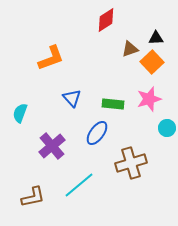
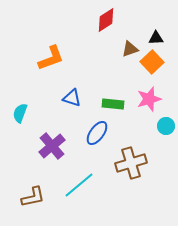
blue triangle: rotated 30 degrees counterclockwise
cyan circle: moved 1 px left, 2 px up
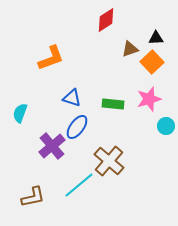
blue ellipse: moved 20 px left, 6 px up
brown cross: moved 22 px left, 2 px up; rotated 32 degrees counterclockwise
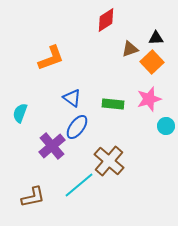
blue triangle: rotated 18 degrees clockwise
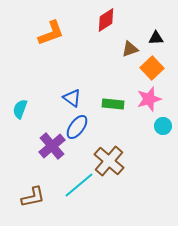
orange L-shape: moved 25 px up
orange square: moved 6 px down
cyan semicircle: moved 4 px up
cyan circle: moved 3 px left
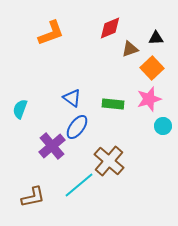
red diamond: moved 4 px right, 8 px down; rotated 10 degrees clockwise
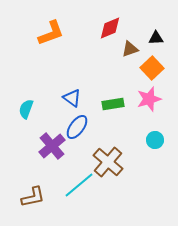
green rectangle: rotated 15 degrees counterclockwise
cyan semicircle: moved 6 px right
cyan circle: moved 8 px left, 14 px down
brown cross: moved 1 px left, 1 px down
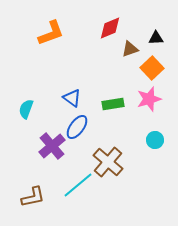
cyan line: moved 1 px left
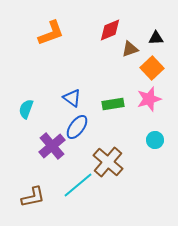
red diamond: moved 2 px down
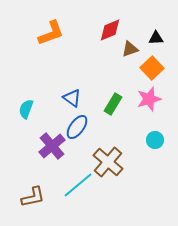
green rectangle: rotated 50 degrees counterclockwise
